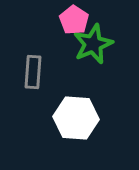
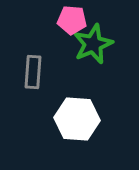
pink pentagon: moved 2 px left; rotated 28 degrees counterclockwise
white hexagon: moved 1 px right, 1 px down
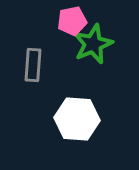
pink pentagon: moved 1 px down; rotated 16 degrees counterclockwise
gray rectangle: moved 7 px up
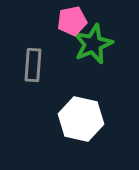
white hexagon: moved 4 px right; rotated 9 degrees clockwise
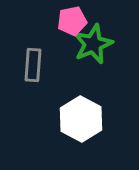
white hexagon: rotated 15 degrees clockwise
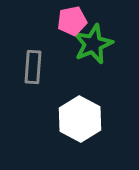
gray rectangle: moved 2 px down
white hexagon: moved 1 px left
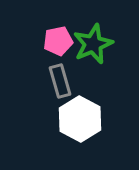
pink pentagon: moved 14 px left, 20 px down
gray rectangle: moved 27 px right, 14 px down; rotated 20 degrees counterclockwise
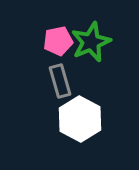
green star: moved 2 px left, 2 px up
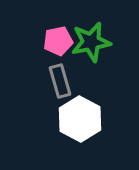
green star: rotated 12 degrees clockwise
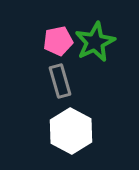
green star: moved 4 px right; rotated 15 degrees counterclockwise
white hexagon: moved 9 px left, 12 px down
